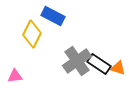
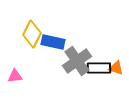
blue rectangle: moved 26 px down; rotated 15 degrees counterclockwise
black rectangle: moved 4 px down; rotated 35 degrees counterclockwise
orange triangle: moved 2 px left
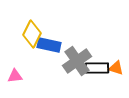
blue rectangle: moved 4 px left, 3 px down
black rectangle: moved 2 px left
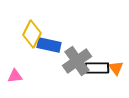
orange triangle: rotated 35 degrees clockwise
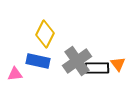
yellow diamond: moved 13 px right
blue rectangle: moved 11 px left, 16 px down
orange triangle: moved 2 px right, 4 px up
pink triangle: moved 2 px up
